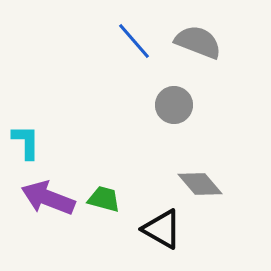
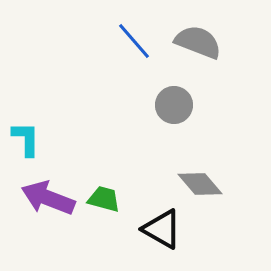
cyan L-shape: moved 3 px up
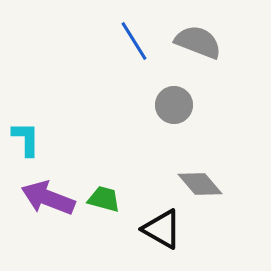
blue line: rotated 9 degrees clockwise
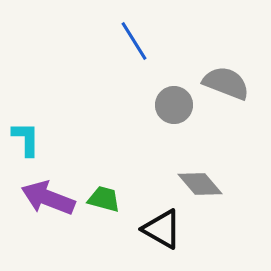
gray semicircle: moved 28 px right, 41 px down
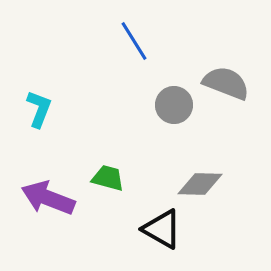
cyan L-shape: moved 13 px right, 30 px up; rotated 21 degrees clockwise
gray diamond: rotated 48 degrees counterclockwise
green trapezoid: moved 4 px right, 21 px up
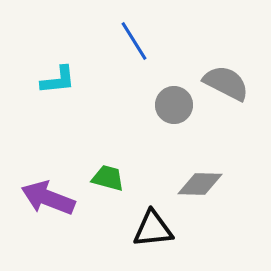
gray semicircle: rotated 6 degrees clockwise
cyan L-shape: moved 19 px right, 29 px up; rotated 63 degrees clockwise
black triangle: moved 9 px left; rotated 36 degrees counterclockwise
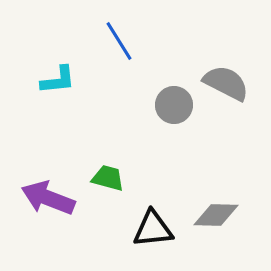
blue line: moved 15 px left
gray diamond: moved 16 px right, 31 px down
